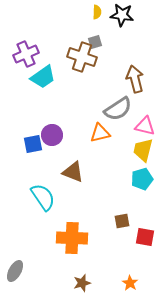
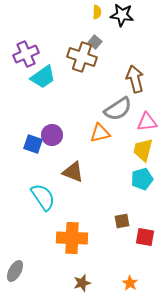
gray square: rotated 32 degrees counterclockwise
pink triangle: moved 2 px right, 4 px up; rotated 20 degrees counterclockwise
blue square: rotated 30 degrees clockwise
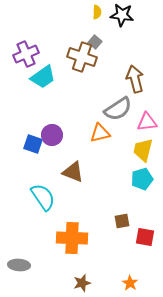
gray ellipse: moved 4 px right, 6 px up; rotated 65 degrees clockwise
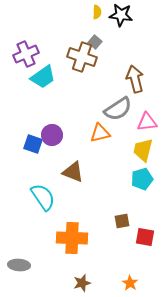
black star: moved 1 px left
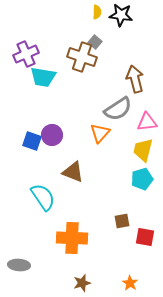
cyan trapezoid: rotated 44 degrees clockwise
orange triangle: rotated 35 degrees counterclockwise
blue square: moved 1 px left, 3 px up
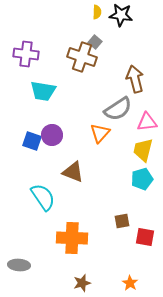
purple cross: rotated 30 degrees clockwise
cyan trapezoid: moved 14 px down
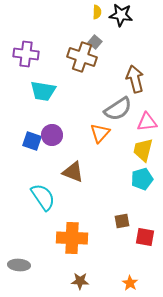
brown star: moved 2 px left, 2 px up; rotated 18 degrees clockwise
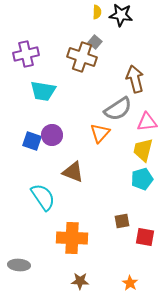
purple cross: rotated 20 degrees counterclockwise
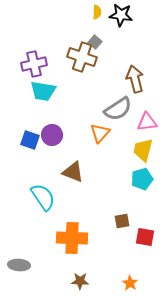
purple cross: moved 8 px right, 10 px down
blue square: moved 2 px left, 1 px up
